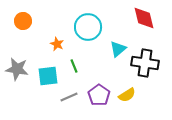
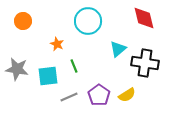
cyan circle: moved 6 px up
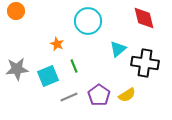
orange circle: moved 7 px left, 10 px up
gray star: rotated 15 degrees counterclockwise
cyan square: rotated 15 degrees counterclockwise
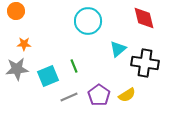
orange star: moved 33 px left; rotated 24 degrees counterclockwise
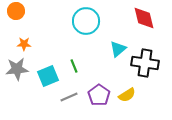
cyan circle: moved 2 px left
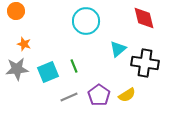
orange star: rotated 16 degrees clockwise
cyan square: moved 4 px up
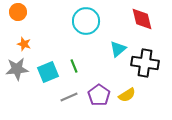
orange circle: moved 2 px right, 1 px down
red diamond: moved 2 px left, 1 px down
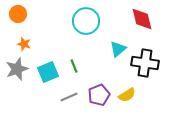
orange circle: moved 2 px down
gray star: rotated 15 degrees counterclockwise
purple pentagon: rotated 15 degrees clockwise
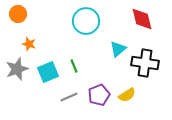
orange star: moved 5 px right
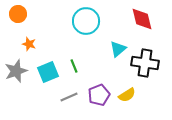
gray star: moved 1 px left, 2 px down
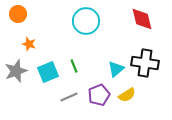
cyan triangle: moved 2 px left, 20 px down
